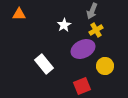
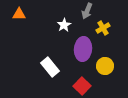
gray arrow: moved 5 px left
yellow cross: moved 7 px right, 2 px up
purple ellipse: rotated 60 degrees counterclockwise
white rectangle: moved 6 px right, 3 px down
red square: rotated 24 degrees counterclockwise
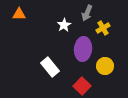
gray arrow: moved 2 px down
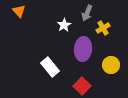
orange triangle: moved 3 px up; rotated 48 degrees clockwise
yellow circle: moved 6 px right, 1 px up
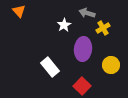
gray arrow: rotated 84 degrees clockwise
